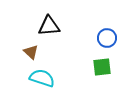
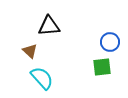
blue circle: moved 3 px right, 4 px down
brown triangle: moved 1 px left, 1 px up
cyan semicircle: rotated 30 degrees clockwise
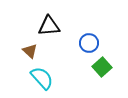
blue circle: moved 21 px left, 1 px down
green square: rotated 36 degrees counterclockwise
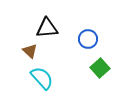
black triangle: moved 2 px left, 2 px down
blue circle: moved 1 px left, 4 px up
green square: moved 2 px left, 1 px down
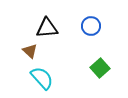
blue circle: moved 3 px right, 13 px up
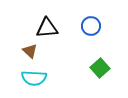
cyan semicircle: moved 8 px left; rotated 135 degrees clockwise
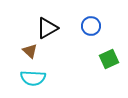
black triangle: rotated 25 degrees counterclockwise
green square: moved 9 px right, 9 px up; rotated 18 degrees clockwise
cyan semicircle: moved 1 px left
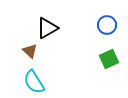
blue circle: moved 16 px right, 1 px up
cyan semicircle: moved 1 px right, 4 px down; rotated 55 degrees clockwise
